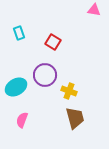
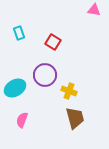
cyan ellipse: moved 1 px left, 1 px down
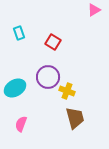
pink triangle: rotated 40 degrees counterclockwise
purple circle: moved 3 px right, 2 px down
yellow cross: moved 2 px left
pink semicircle: moved 1 px left, 4 px down
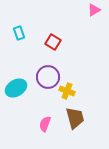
cyan ellipse: moved 1 px right
pink semicircle: moved 24 px right
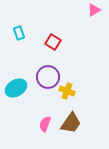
brown trapezoid: moved 4 px left, 5 px down; rotated 50 degrees clockwise
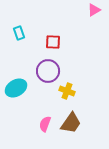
red square: rotated 28 degrees counterclockwise
purple circle: moved 6 px up
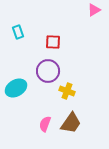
cyan rectangle: moved 1 px left, 1 px up
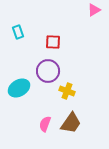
cyan ellipse: moved 3 px right
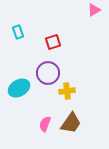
red square: rotated 21 degrees counterclockwise
purple circle: moved 2 px down
yellow cross: rotated 28 degrees counterclockwise
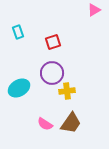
purple circle: moved 4 px right
pink semicircle: rotated 77 degrees counterclockwise
